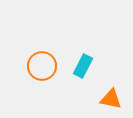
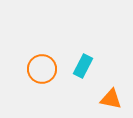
orange circle: moved 3 px down
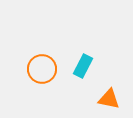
orange triangle: moved 2 px left
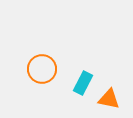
cyan rectangle: moved 17 px down
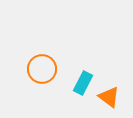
orange triangle: moved 2 px up; rotated 25 degrees clockwise
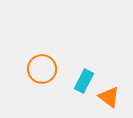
cyan rectangle: moved 1 px right, 2 px up
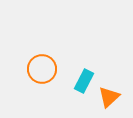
orange triangle: rotated 40 degrees clockwise
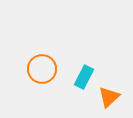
cyan rectangle: moved 4 px up
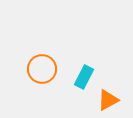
orange triangle: moved 1 px left, 3 px down; rotated 15 degrees clockwise
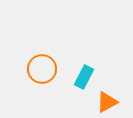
orange triangle: moved 1 px left, 2 px down
